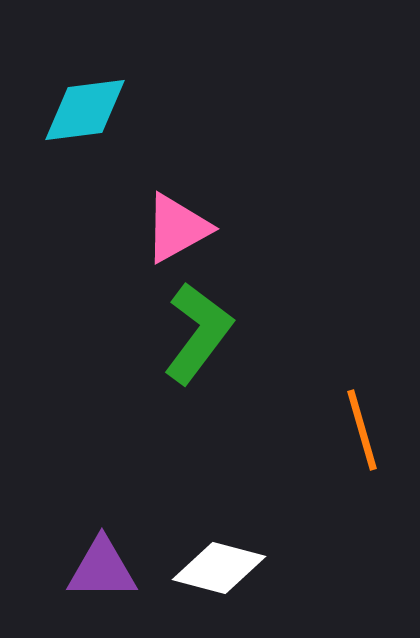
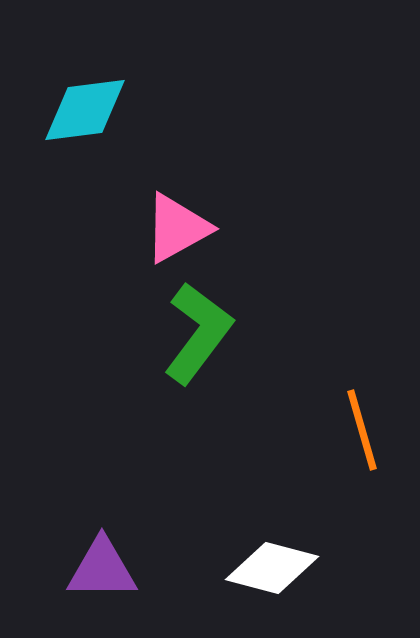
white diamond: moved 53 px right
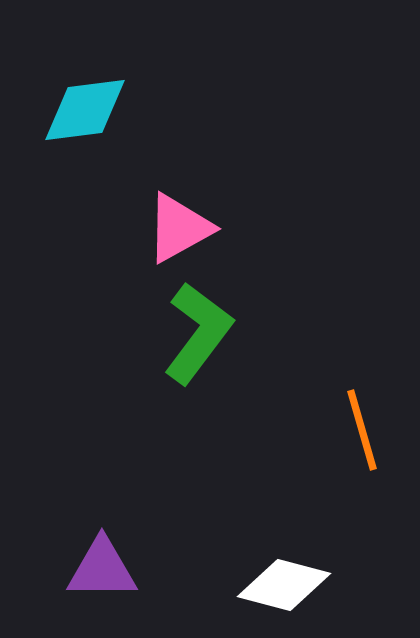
pink triangle: moved 2 px right
white diamond: moved 12 px right, 17 px down
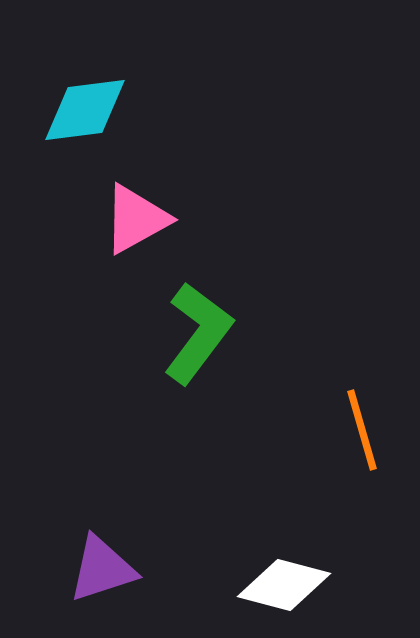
pink triangle: moved 43 px left, 9 px up
purple triangle: rotated 18 degrees counterclockwise
